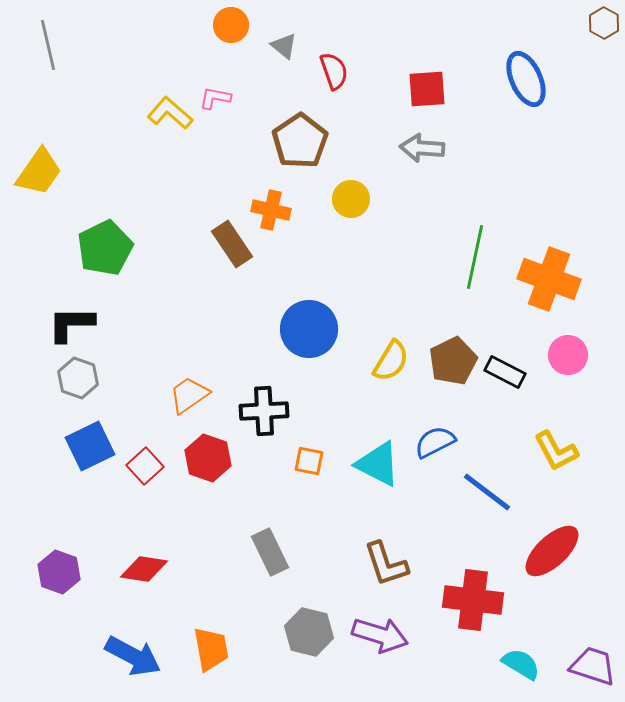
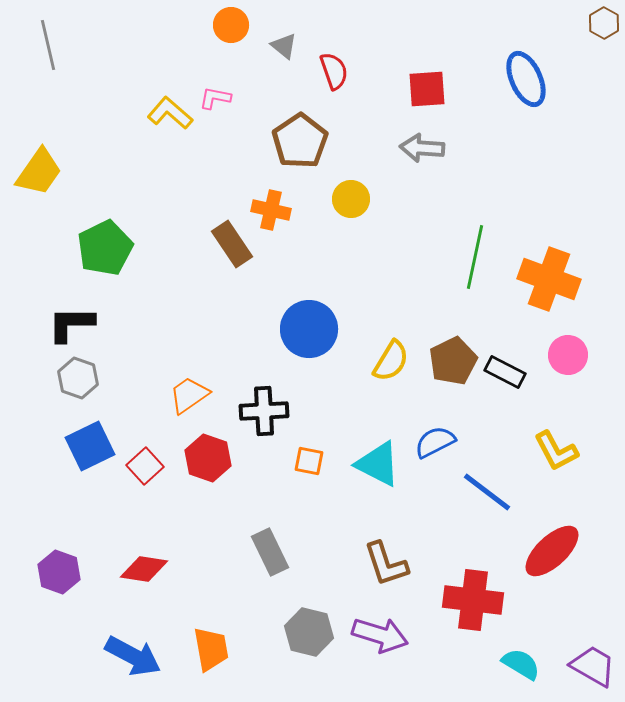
purple trapezoid at (593, 666): rotated 12 degrees clockwise
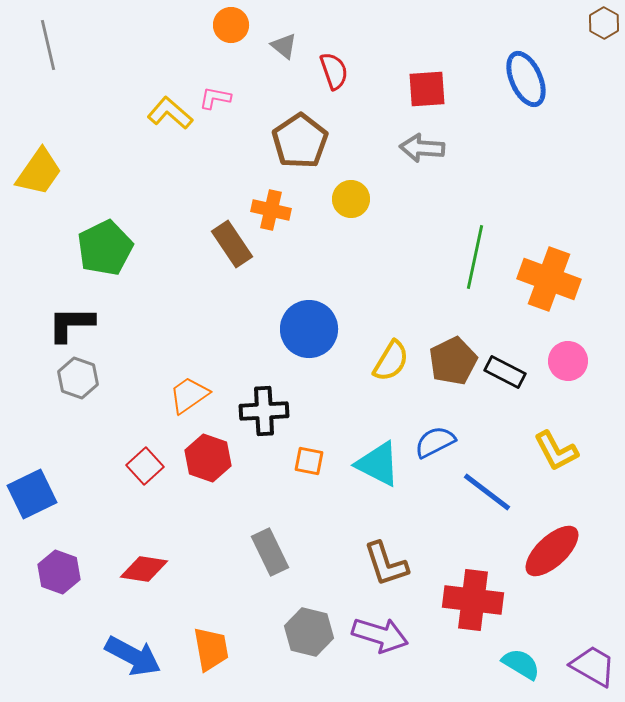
pink circle at (568, 355): moved 6 px down
blue square at (90, 446): moved 58 px left, 48 px down
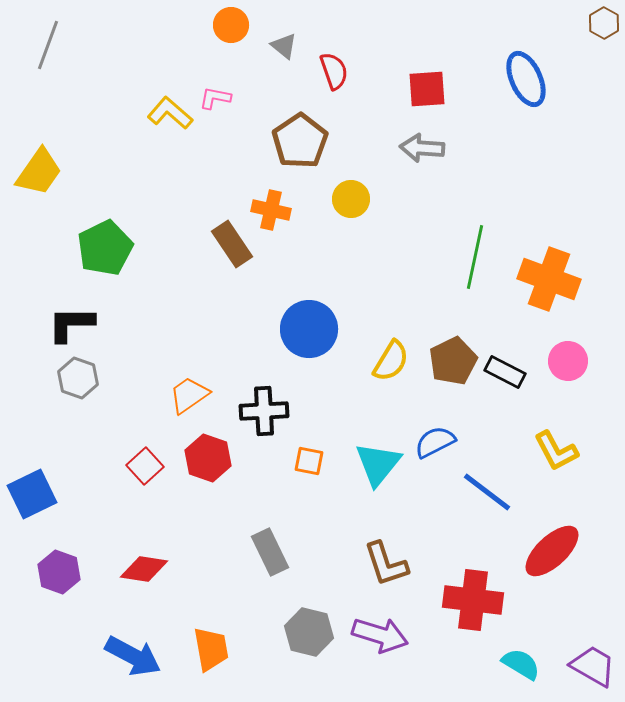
gray line at (48, 45): rotated 33 degrees clockwise
cyan triangle at (378, 464): rotated 42 degrees clockwise
